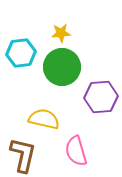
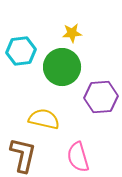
yellow star: moved 11 px right
cyan hexagon: moved 2 px up
pink semicircle: moved 2 px right, 6 px down
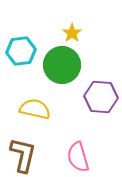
yellow star: rotated 30 degrees counterclockwise
green circle: moved 2 px up
purple hexagon: rotated 8 degrees clockwise
yellow semicircle: moved 9 px left, 10 px up
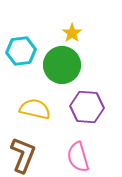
purple hexagon: moved 14 px left, 10 px down
brown L-shape: rotated 9 degrees clockwise
